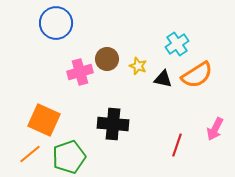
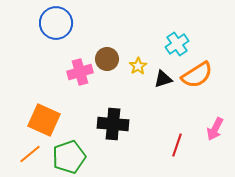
yellow star: rotated 18 degrees clockwise
black triangle: rotated 30 degrees counterclockwise
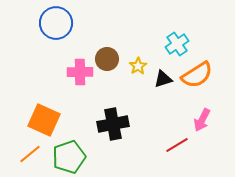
pink cross: rotated 15 degrees clockwise
black cross: rotated 16 degrees counterclockwise
pink arrow: moved 13 px left, 9 px up
red line: rotated 40 degrees clockwise
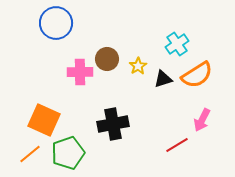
green pentagon: moved 1 px left, 4 px up
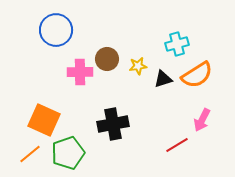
blue circle: moved 7 px down
cyan cross: rotated 20 degrees clockwise
yellow star: rotated 24 degrees clockwise
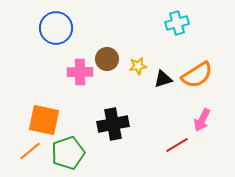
blue circle: moved 2 px up
cyan cross: moved 21 px up
orange square: rotated 12 degrees counterclockwise
orange line: moved 3 px up
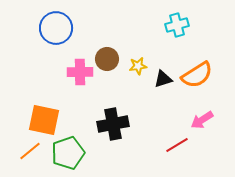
cyan cross: moved 2 px down
pink arrow: rotated 30 degrees clockwise
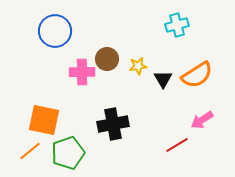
blue circle: moved 1 px left, 3 px down
pink cross: moved 2 px right
black triangle: rotated 42 degrees counterclockwise
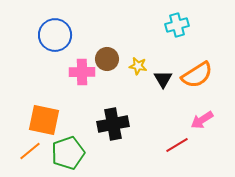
blue circle: moved 4 px down
yellow star: rotated 18 degrees clockwise
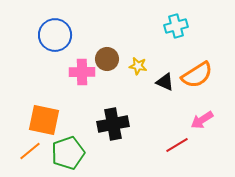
cyan cross: moved 1 px left, 1 px down
black triangle: moved 2 px right, 3 px down; rotated 36 degrees counterclockwise
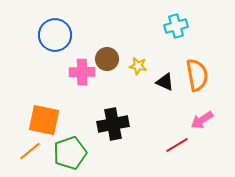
orange semicircle: rotated 68 degrees counterclockwise
green pentagon: moved 2 px right
